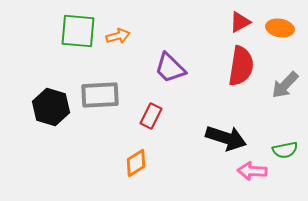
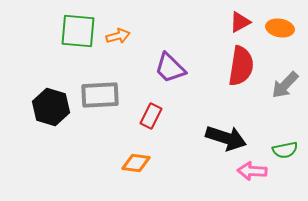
orange diamond: rotated 40 degrees clockwise
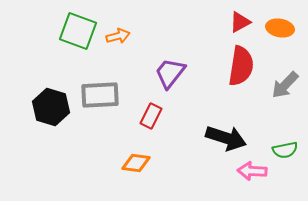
green square: rotated 15 degrees clockwise
purple trapezoid: moved 5 px down; rotated 84 degrees clockwise
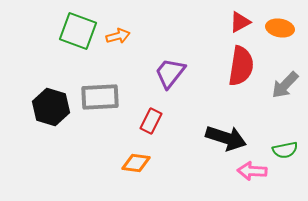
gray rectangle: moved 2 px down
red rectangle: moved 5 px down
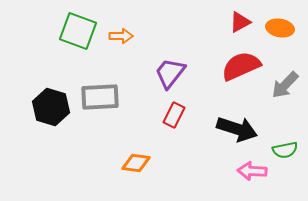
orange arrow: moved 3 px right; rotated 15 degrees clockwise
red semicircle: rotated 123 degrees counterclockwise
red rectangle: moved 23 px right, 6 px up
black arrow: moved 11 px right, 9 px up
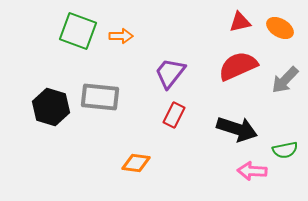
red triangle: rotated 15 degrees clockwise
orange ellipse: rotated 20 degrees clockwise
red semicircle: moved 3 px left
gray arrow: moved 5 px up
gray rectangle: rotated 9 degrees clockwise
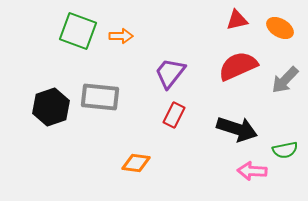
red triangle: moved 3 px left, 2 px up
black hexagon: rotated 24 degrees clockwise
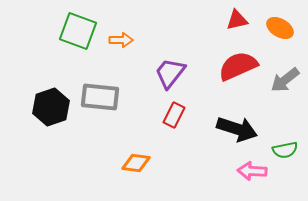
orange arrow: moved 4 px down
gray arrow: rotated 8 degrees clockwise
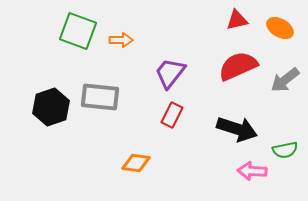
red rectangle: moved 2 px left
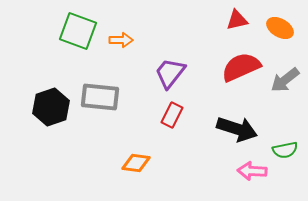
red semicircle: moved 3 px right, 1 px down
